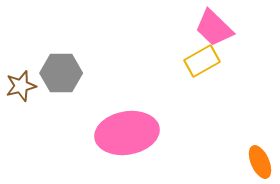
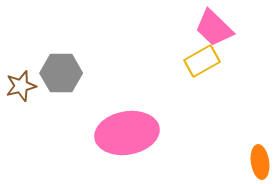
orange ellipse: rotated 16 degrees clockwise
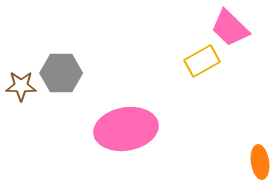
pink trapezoid: moved 16 px right
brown star: rotated 16 degrees clockwise
pink ellipse: moved 1 px left, 4 px up
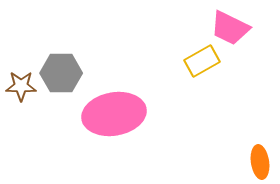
pink trapezoid: rotated 18 degrees counterclockwise
pink ellipse: moved 12 px left, 15 px up
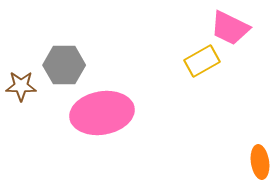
gray hexagon: moved 3 px right, 8 px up
pink ellipse: moved 12 px left, 1 px up
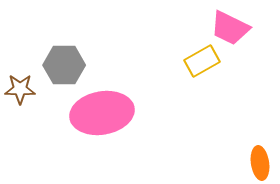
brown star: moved 1 px left, 3 px down
orange ellipse: moved 1 px down
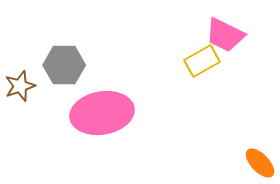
pink trapezoid: moved 5 px left, 7 px down
brown star: moved 3 px up; rotated 20 degrees counterclockwise
orange ellipse: rotated 36 degrees counterclockwise
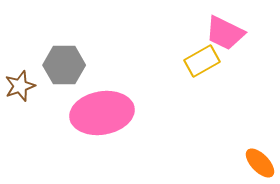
pink trapezoid: moved 2 px up
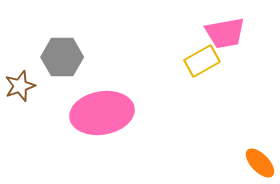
pink trapezoid: rotated 36 degrees counterclockwise
gray hexagon: moved 2 px left, 8 px up
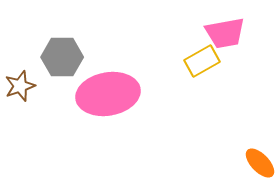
pink ellipse: moved 6 px right, 19 px up
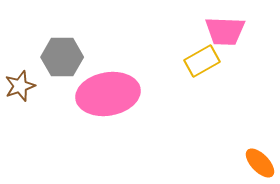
pink trapezoid: moved 2 px up; rotated 12 degrees clockwise
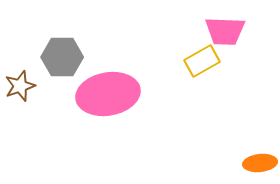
orange ellipse: rotated 52 degrees counterclockwise
